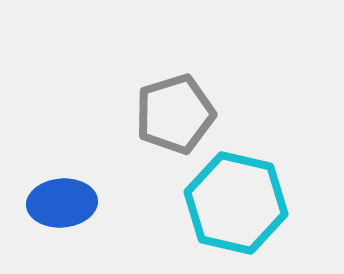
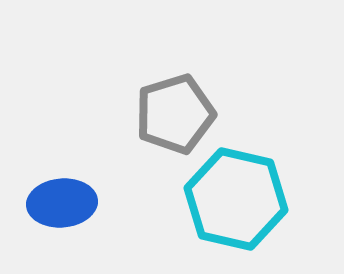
cyan hexagon: moved 4 px up
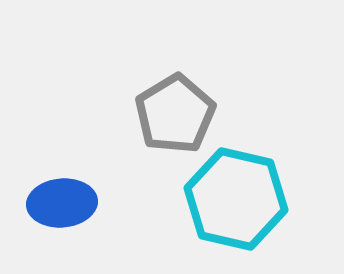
gray pentagon: rotated 14 degrees counterclockwise
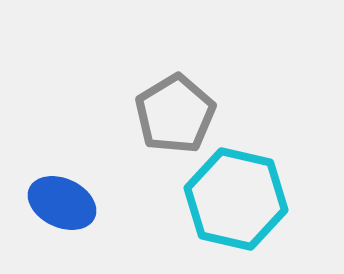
blue ellipse: rotated 30 degrees clockwise
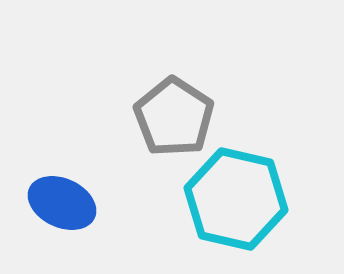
gray pentagon: moved 1 px left, 3 px down; rotated 8 degrees counterclockwise
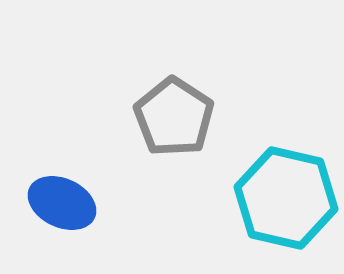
cyan hexagon: moved 50 px right, 1 px up
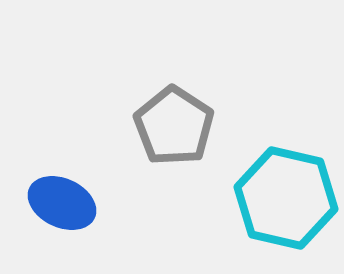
gray pentagon: moved 9 px down
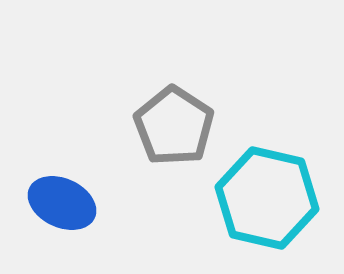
cyan hexagon: moved 19 px left
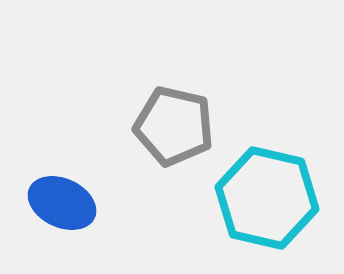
gray pentagon: rotated 20 degrees counterclockwise
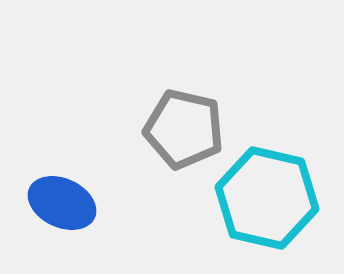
gray pentagon: moved 10 px right, 3 px down
